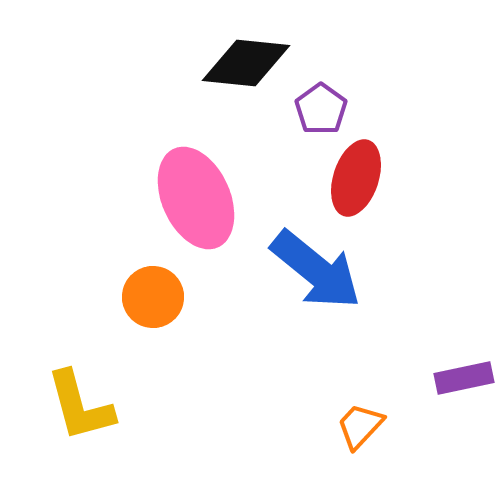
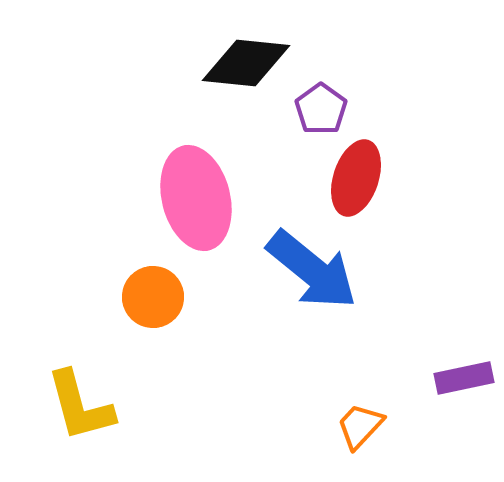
pink ellipse: rotated 10 degrees clockwise
blue arrow: moved 4 px left
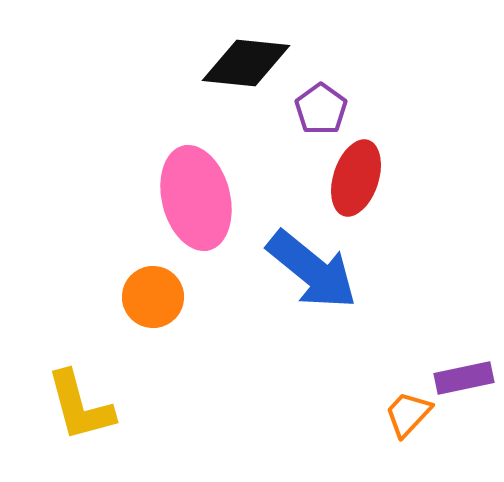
orange trapezoid: moved 48 px right, 12 px up
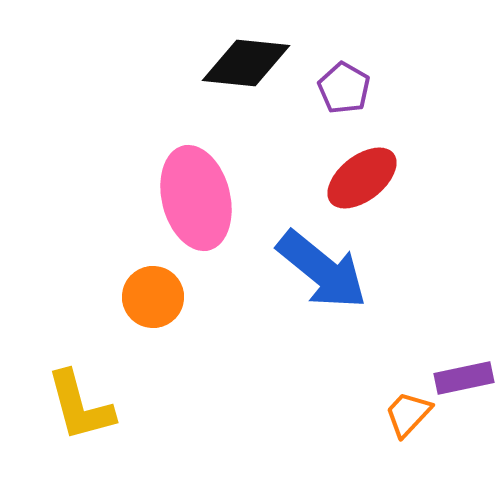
purple pentagon: moved 23 px right, 21 px up; rotated 6 degrees counterclockwise
red ellipse: moved 6 px right; rotated 34 degrees clockwise
blue arrow: moved 10 px right
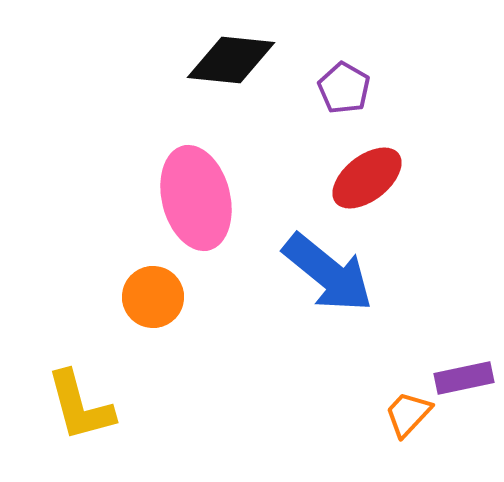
black diamond: moved 15 px left, 3 px up
red ellipse: moved 5 px right
blue arrow: moved 6 px right, 3 px down
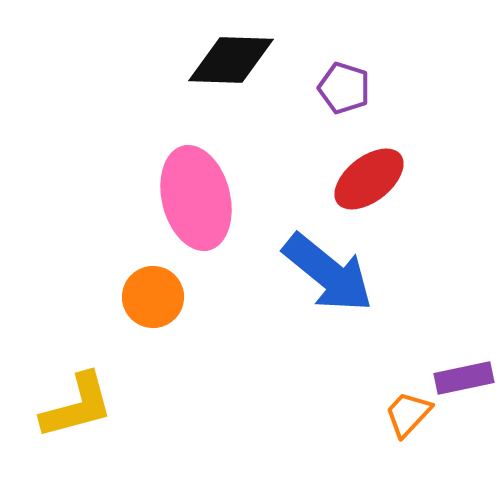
black diamond: rotated 4 degrees counterclockwise
purple pentagon: rotated 12 degrees counterclockwise
red ellipse: moved 2 px right, 1 px down
yellow L-shape: moved 3 px left; rotated 90 degrees counterclockwise
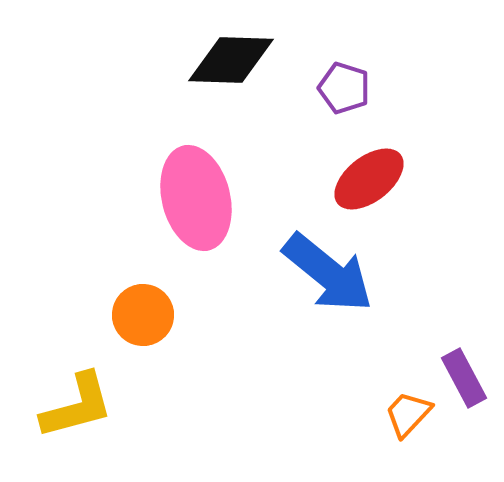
orange circle: moved 10 px left, 18 px down
purple rectangle: rotated 74 degrees clockwise
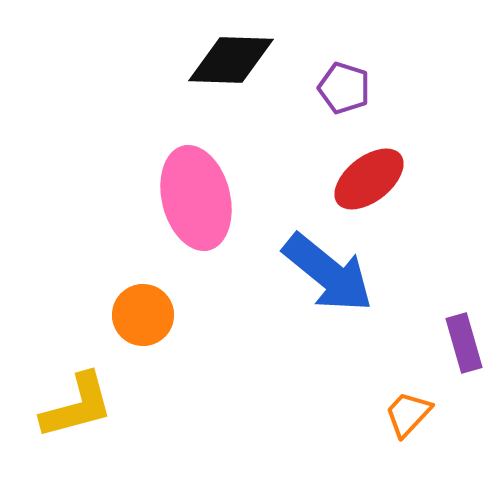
purple rectangle: moved 35 px up; rotated 12 degrees clockwise
